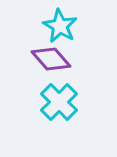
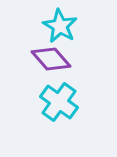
cyan cross: rotated 9 degrees counterclockwise
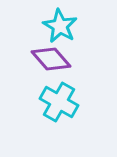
cyan cross: rotated 6 degrees counterclockwise
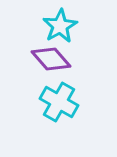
cyan star: rotated 12 degrees clockwise
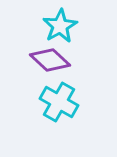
purple diamond: moved 1 px left, 1 px down; rotated 6 degrees counterclockwise
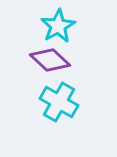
cyan star: moved 2 px left
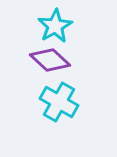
cyan star: moved 3 px left
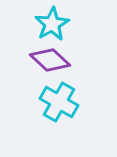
cyan star: moved 3 px left, 2 px up
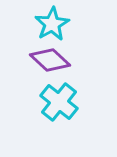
cyan cross: rotated 9 degrees clockwise
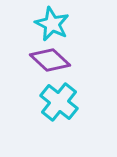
cyan star: rotated 16 degrees counterclockwise
